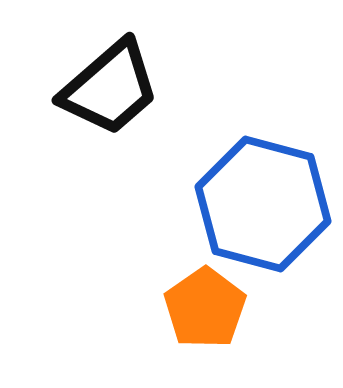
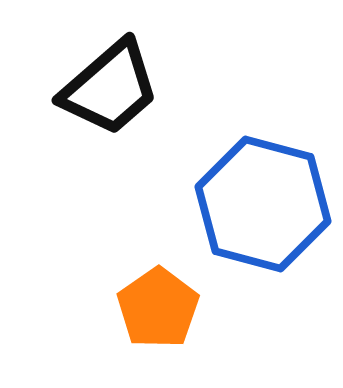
orange pentagon: moved 47 px left
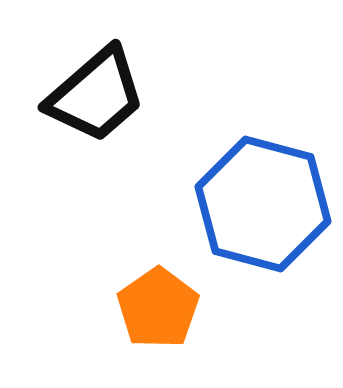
black trapezoid: moved 14 px left, 7 px down
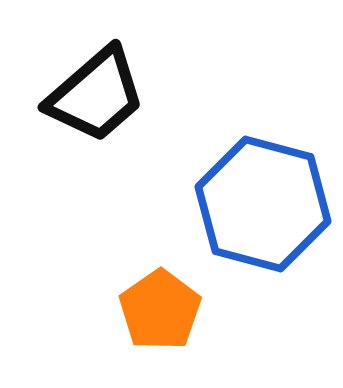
orange pentagon: moved 2 px right, 2 px down
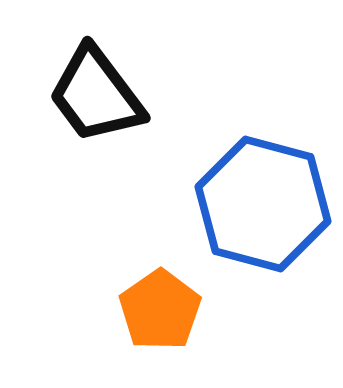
black trapezoid: rotated 94 degrees clockwise
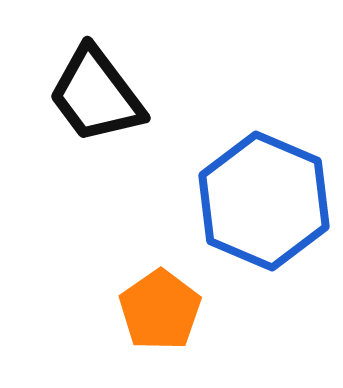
blue hexagon: moved 1 px right, 3 px up; rotated 8 degrees clockwise
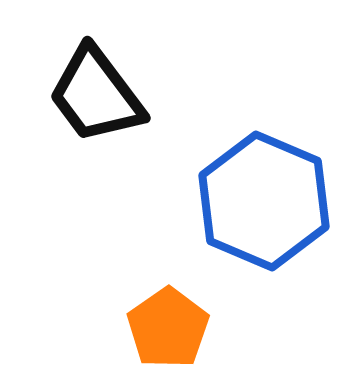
orange pentagon: moved 8 px right, 18 px down
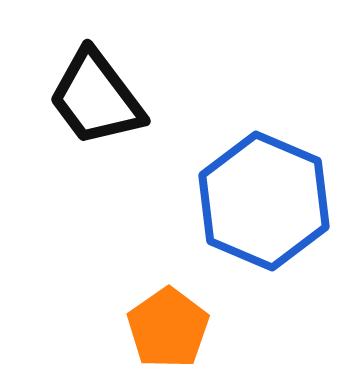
black trapezoid: moved 3 px down
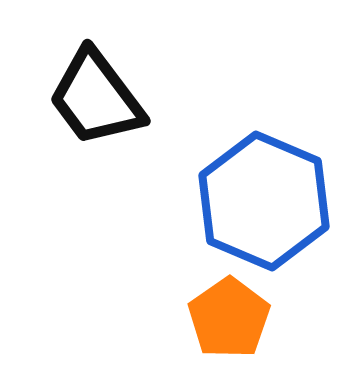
orange pentagon: moved 61 px right, 10 px up
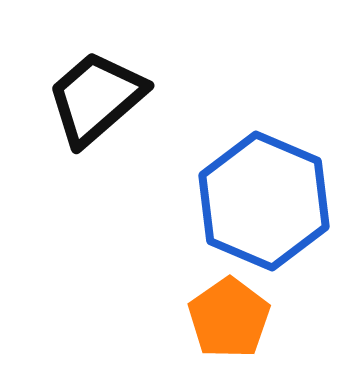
black trapezoid: rotated 86 degrees clockwise
